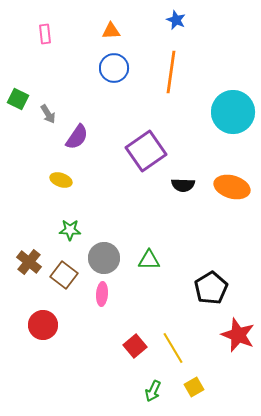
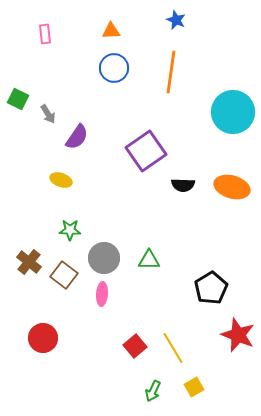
red circle: moved 13 px down
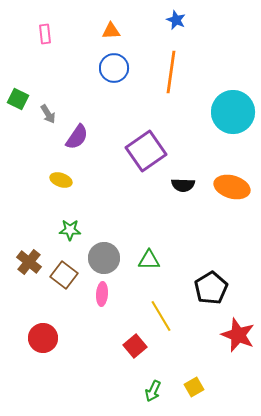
yellow line: moved 12 px left, 32 px up
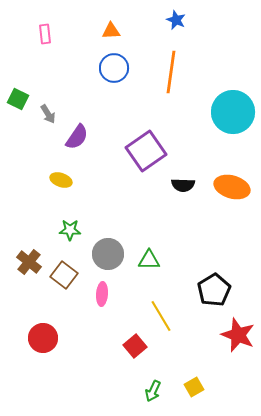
gray circle: moved 4 px right, 4 px up
black pentagon: moved 3 px right, 2 px down
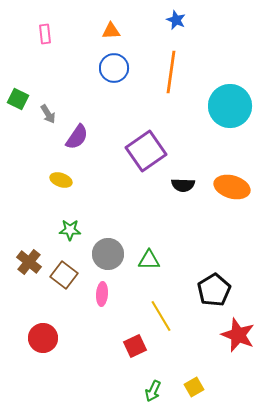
cyan circle: moved 3 px left, 6 px up
red square: rotated 15 degrees clockwise
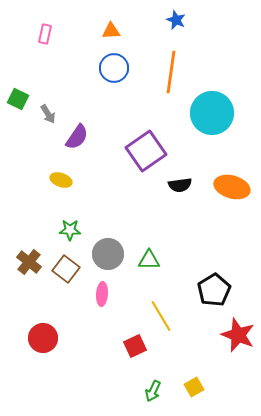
pink rectangle: rotated 18 degrees clockwise
cyan circle: moved 18 px left, 7 px down
black semicircle: moved 3 px left; rotated 10 degrees counterclockwise
brown square: moved 2 px right, 6 px up
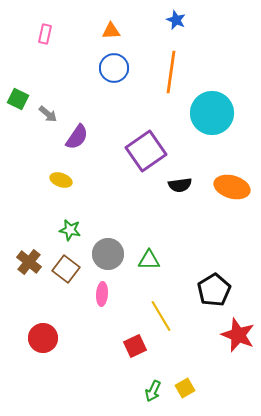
gray arrow: rotated 18 degrees counterclockwise
green star: rotated 10 degrees clockwise
yellow square: moved 9 px left, 1 px down
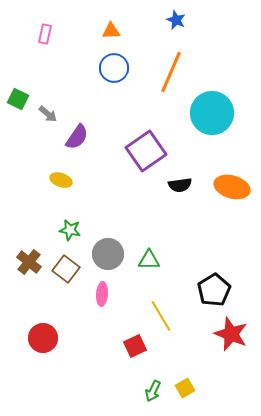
orange line: rotated 15 degrees clockwise
red star: moved 7 px left, 1 px up
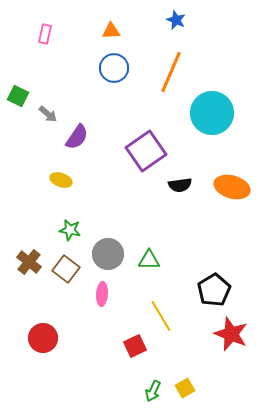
green square: moved 3 px up
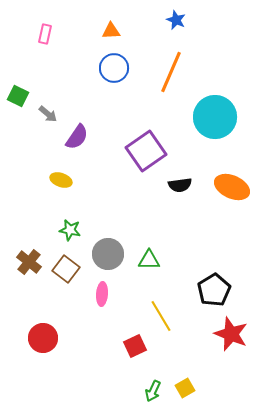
cyan circle: moved 3 px right, 4 px down
orange ellipse: rotated 8 degrees clockwise
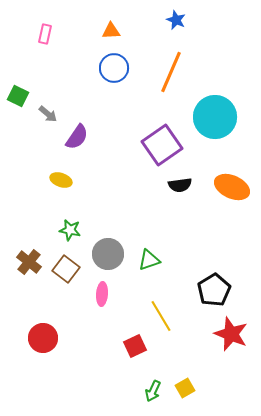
purple square: moved 16 px right, 6 px up
green triangle: rotated 20 degrees counterclockwise
